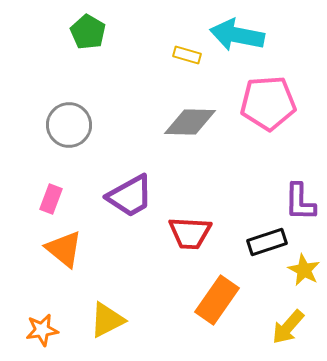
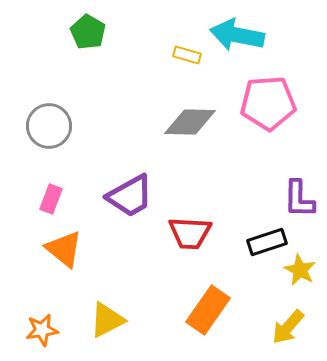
gray circle: moved 20 px left, 1 px down
purple L-shape: moved 1 px left, 3 px up
yellow star: moved 4 px left
orange rectangle: moved 9 px left, 10 px down
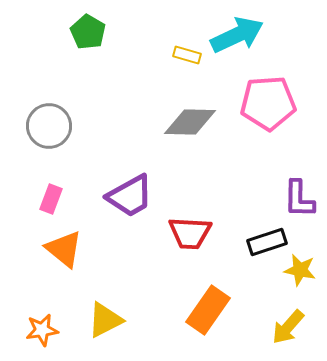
cyan arrow: rotated 144 degrees clockwise
yellow star: rotated 16 degrees counterclockwise
yellow triangle: moved 2 px left
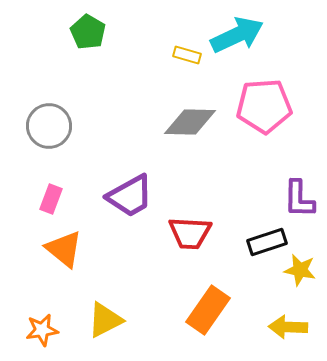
pink pentagon: moved 4 px left, 3 px down
yellow arrow: rotated 51 degrees clockwise
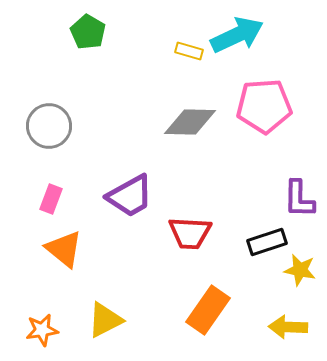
yellow rectangle: moved 2 px right, 4 px up
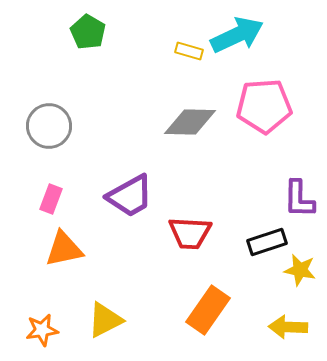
orange triangle: rotated 51 degrees counterclockwise
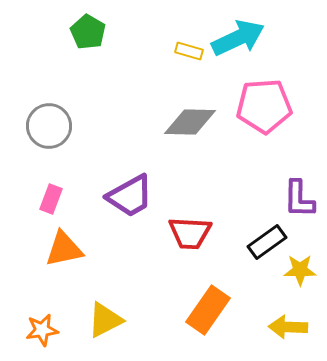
cyan arrow: moved 1 px right, 3 px down
black rectangle: rotated 18 degrees counterclockwise
yellow star: rotated 12 degrees counterclockwise
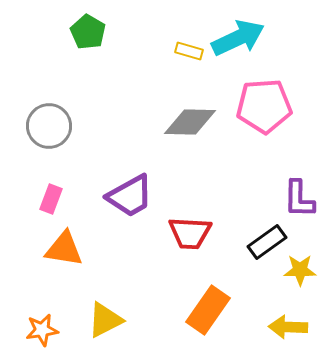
orange triangle: rotated 21 degrees clockwise
